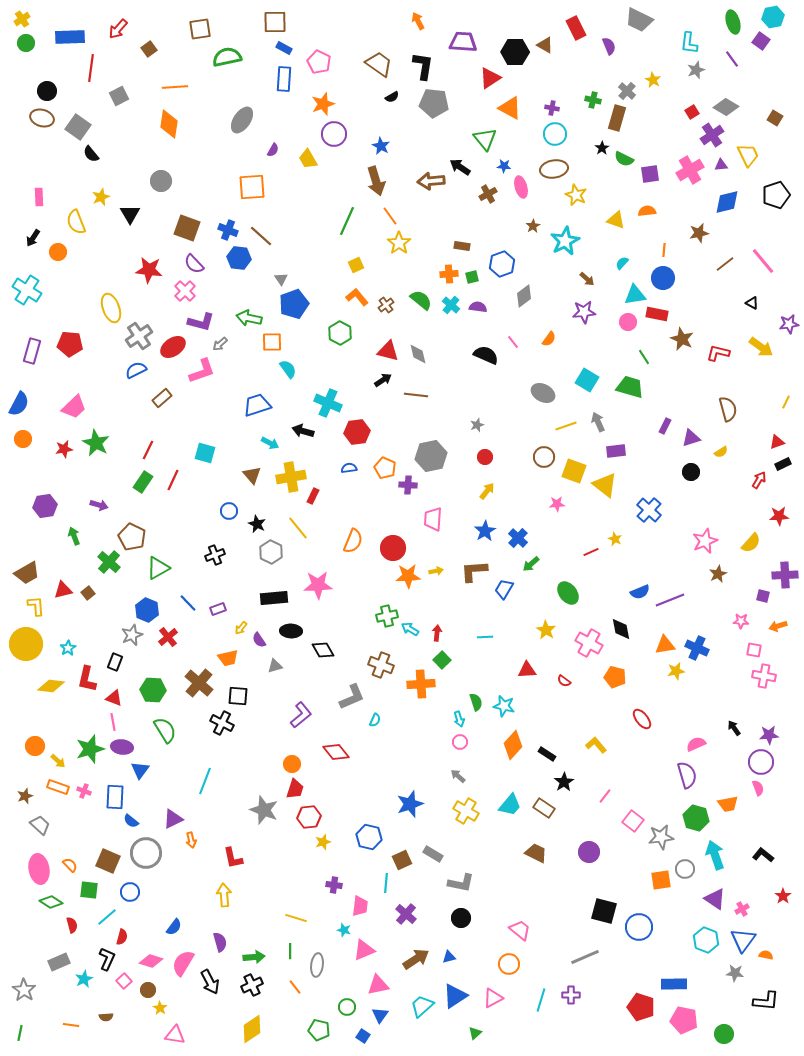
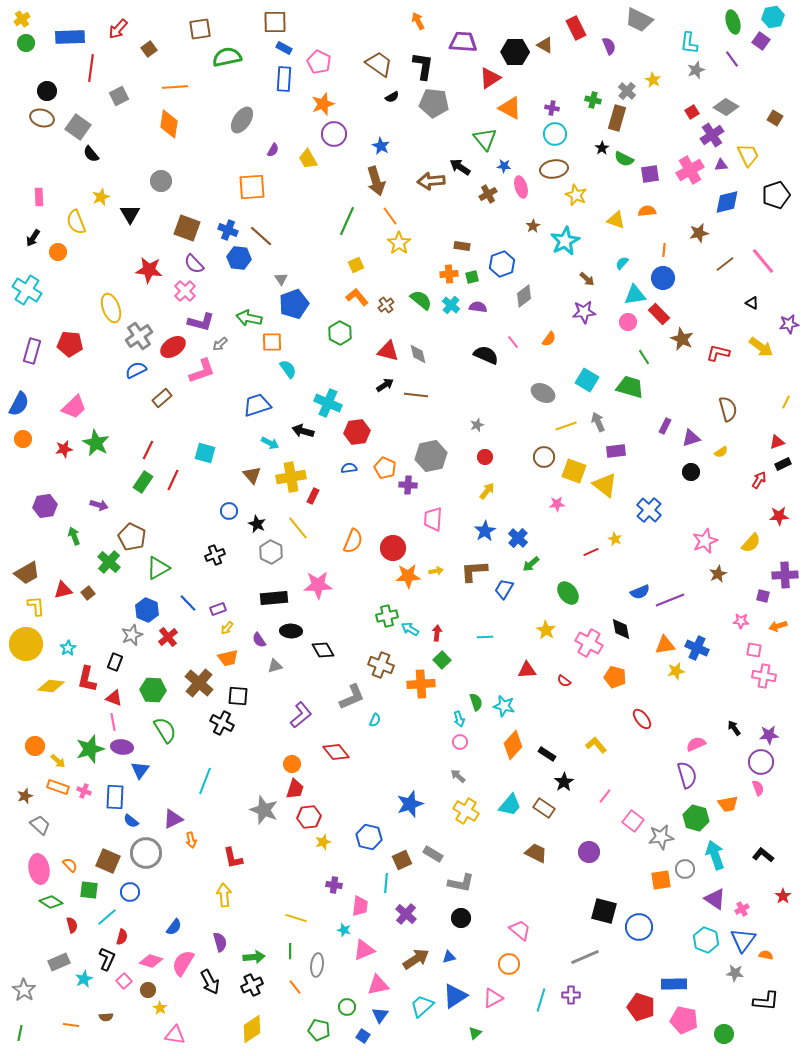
red rectangle at (657, 314): moved 2 px right; rotated 35 degrees clockwise
black arrow at (383, 380): moved 2 px right, 5 px down
yellow arrow at (241, 628): moved 14 px left
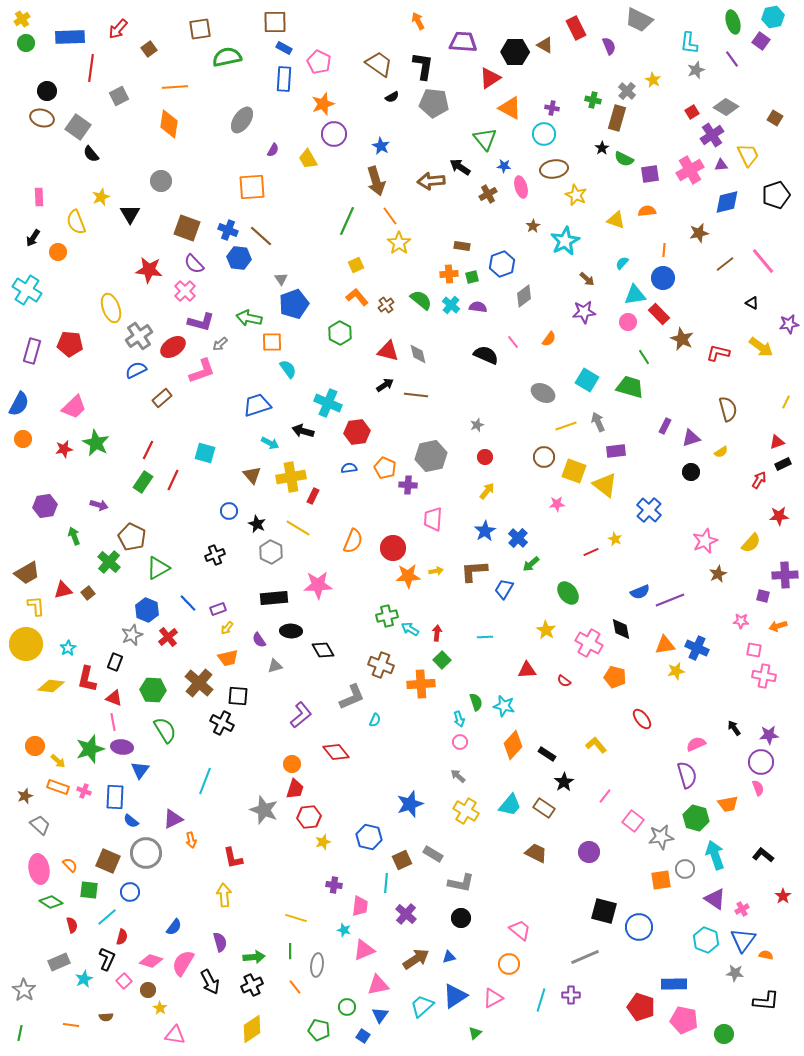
cyan circle at (555, 134): moved 11 px left
yellow line at (298, 528): rotated 20 degrees counterclockwise
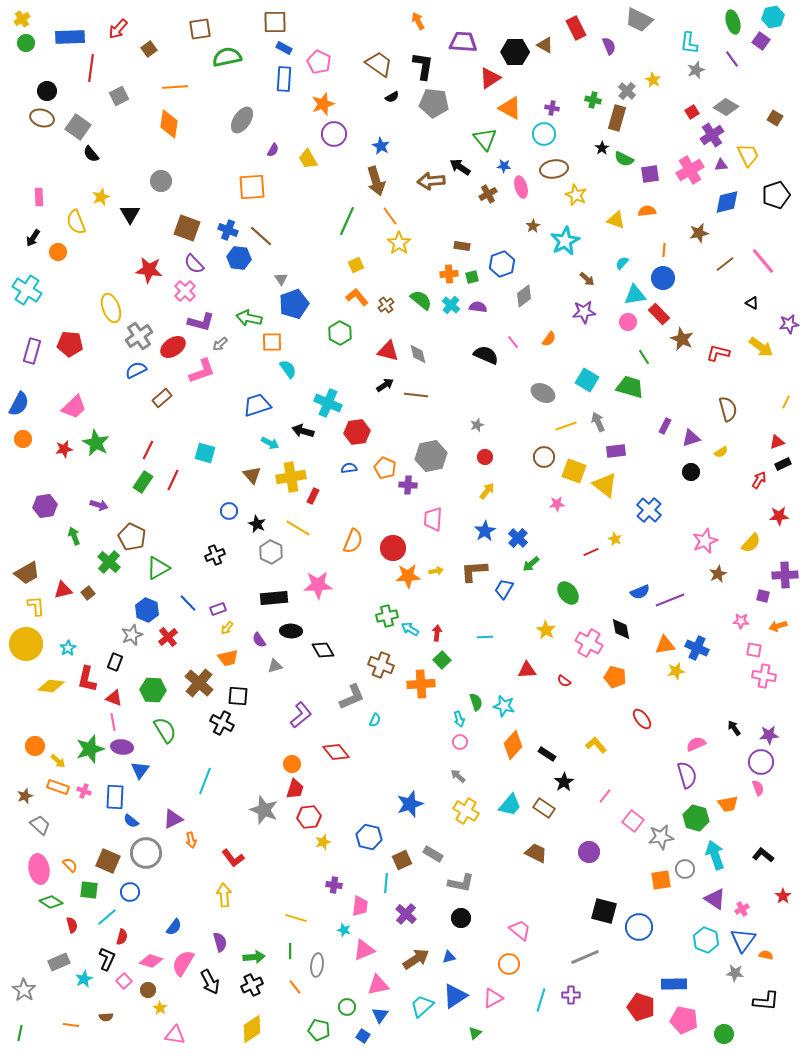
red L-shape at (233, 858): rotated 25 degrees counterclockwise
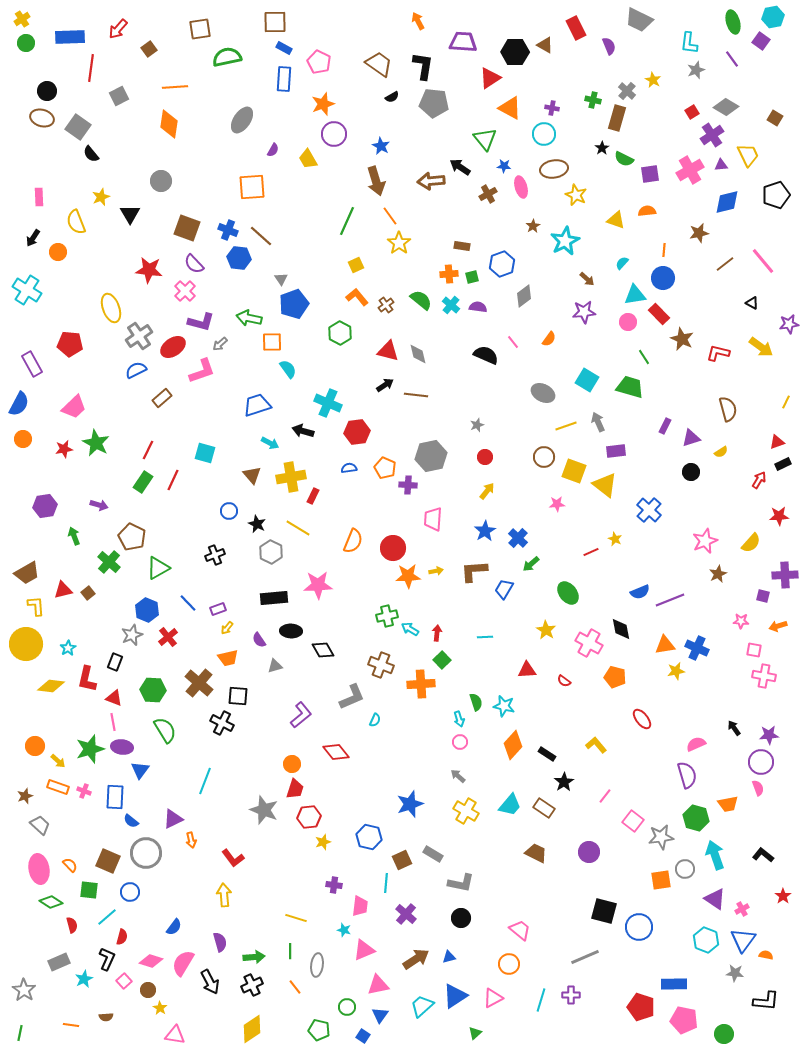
purple rectangle at (32, 351): moved 13 px down; rotated 45 degrees counterclockwise
